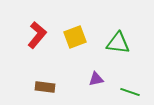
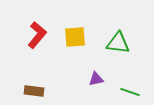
yellow square: rotated 15 degrees clockwise
brown rectangle: moved 11 px left, 4 px down
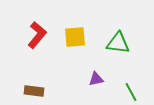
green line: moved 1 px right; rotated 42 degrees clockwise
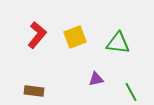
yellow square: rotated 15 degrees counterclockwise
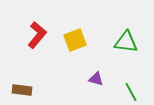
yellow square: moved 3 px down
green triangle: moved 8 px right, 1 px up
purple triangle: rotated 28 degrees clockwise
brown rectangle: moved 12 px left, 1 px up
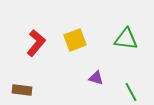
red L-shape: moved 1 px left, 8 px down
green triangle: moved 3 px up
purple triangle: moved 1 px up
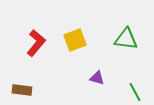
purple triangle: moved 1 px right
green line: moved 4 px right
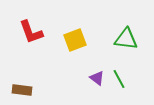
red L-shape: moved 5 px left, 11 px up; rotated 120 degrees clockwise
purple triangle: rotated 21 degrees clockwise
green line: moved 16 px left, 13 px up
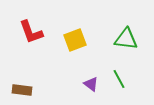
purple triangle: moved 6 px left, 6 px down
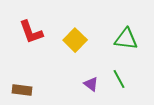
yellow square: rotated 25 degrees counterclockwise
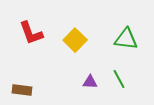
red L-shape: moved 1 px down
purple triangle: moved 1 px left, 2 px up; rotated 35 degrees counterclockwise
